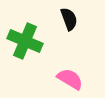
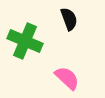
pink semicircle: moved 3 px left, 1 px up; rotated 12 degrees clockwise
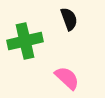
green cross: rotated 36 degrees counterclockwise
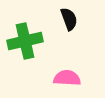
pink semicircle: rotated 40 degrees counterclockwise
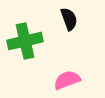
pink semicircle: moved 2 px down; rotated 24 degrees counterclockwise
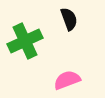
green cross: rotated 12 degrees counterclockwise
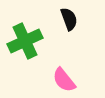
pink semicircle: moved 3 px left; rotated 108 degrees counterclockwise
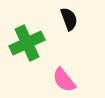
green cross: moved 2 px right, 2 px down
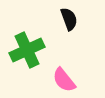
green cross: moved 7 px down
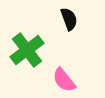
green cross: rotated 12 degrees counterclockwise
